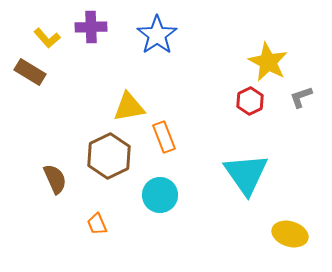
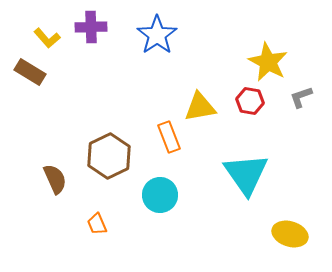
red hexagon: rotated 24 degrees counterclockwise
yellow triangle: moved 71 px right
orange rectangle: moved 5 px right
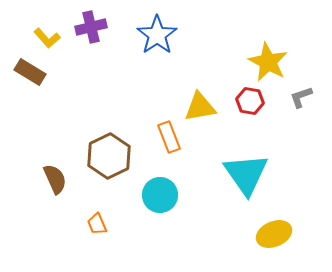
purple cross: rotated 12 degrees counterclockwise
yellow ellipse: moved 16 px left; rotated 40 degrees counterclockwise
